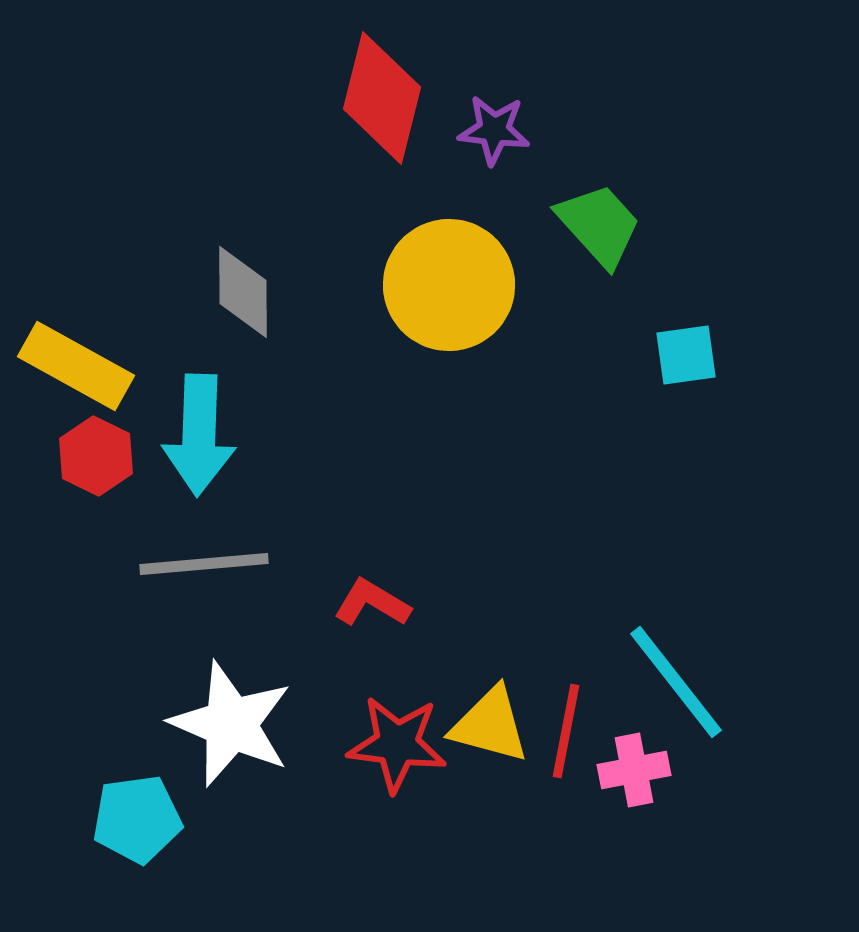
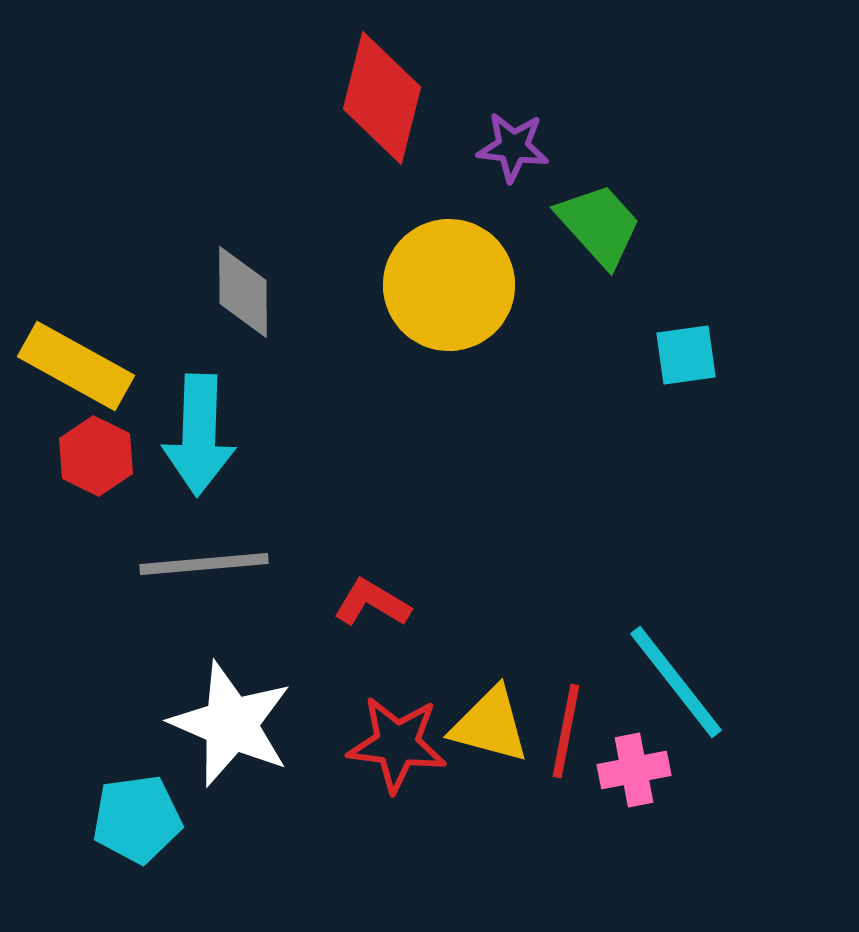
purple star: moved 19 px right, 17 px down
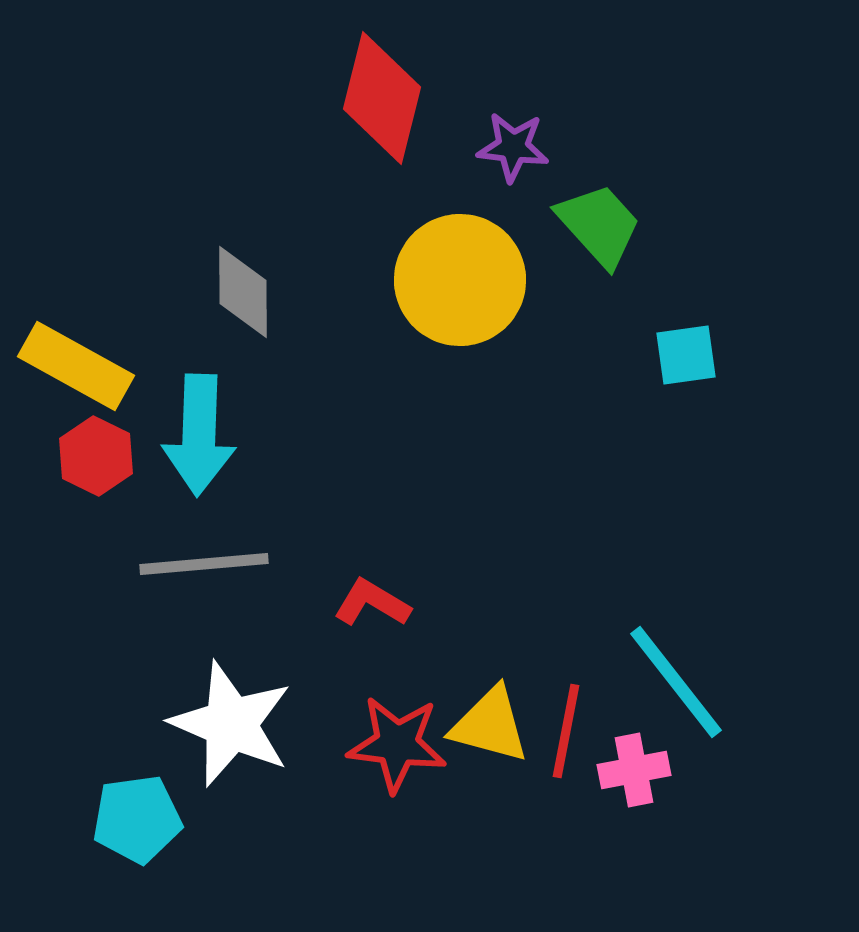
yellow circle: moved 11 px right, 5 px up
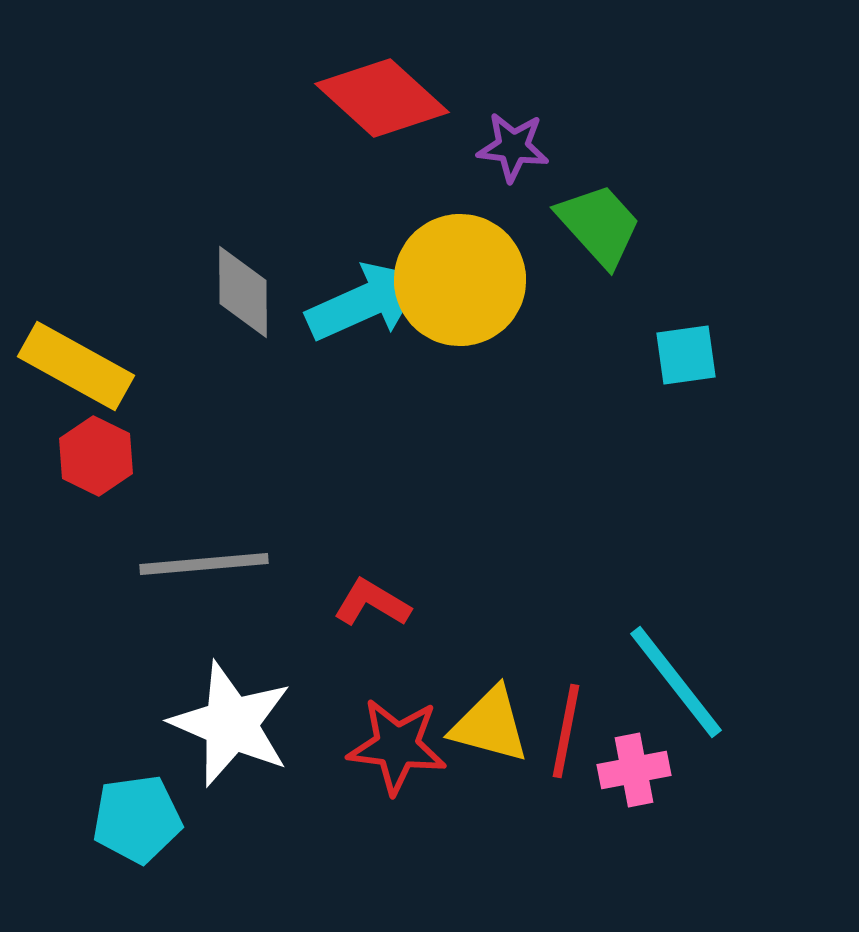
red diamond: rotated 62 degrees counterclockwise
cyan arrow: moved 166 px right, 133 px up; rotated 116 degrees counterclockwise
red star: moved 2 px down
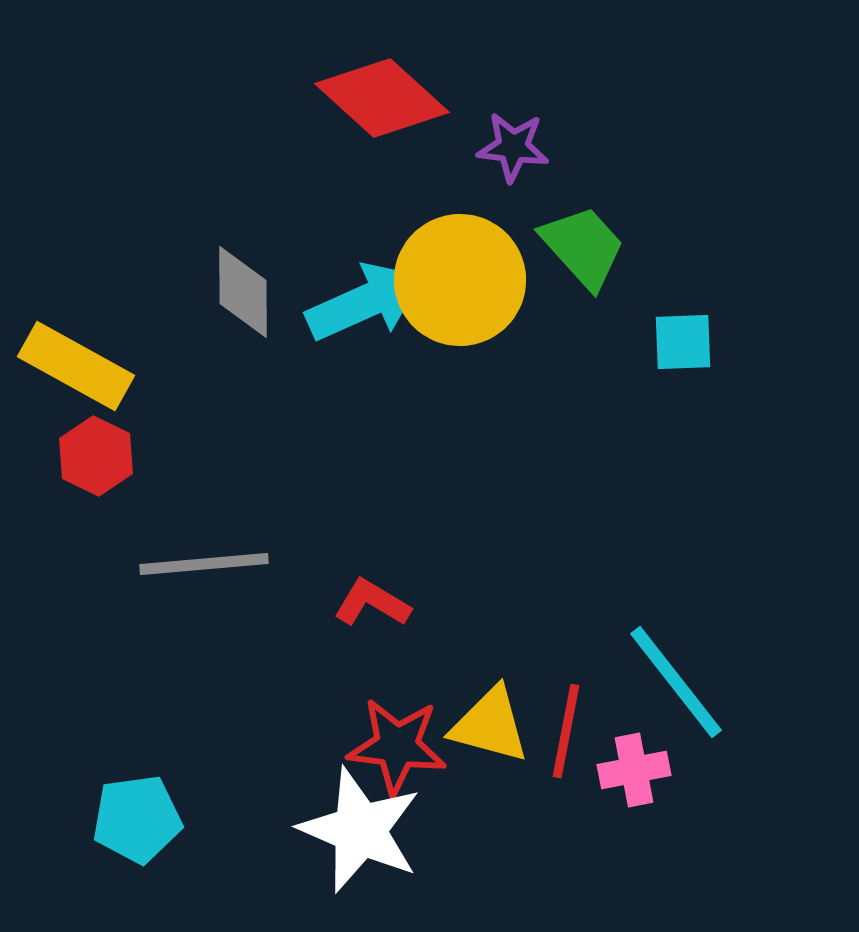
green trapezoid: moved 16 px left, 22 px down
cyan square: moved 3 px left, 13 px up; rotated 6 degrees clockwise
white star: moved 129 px right, 106 px down
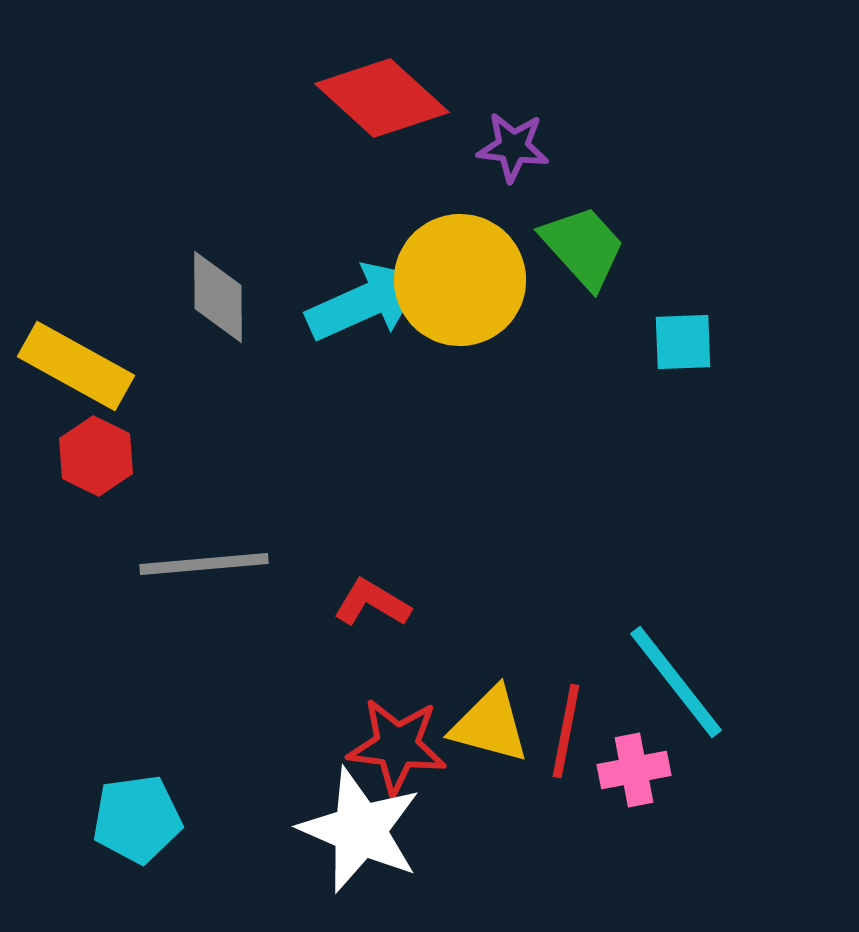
gray diamond: moved 25 px left, 5 px down
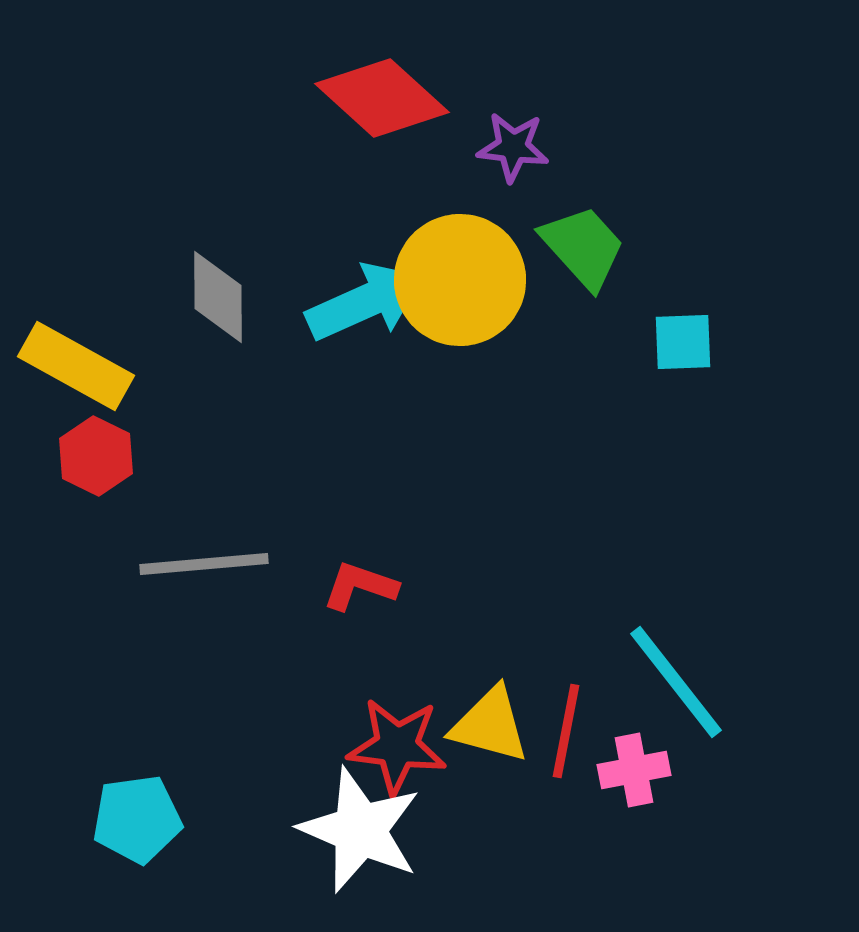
red L-shape: moved 12 px left, 17 px up; rotated 12 degrees counterclockwise
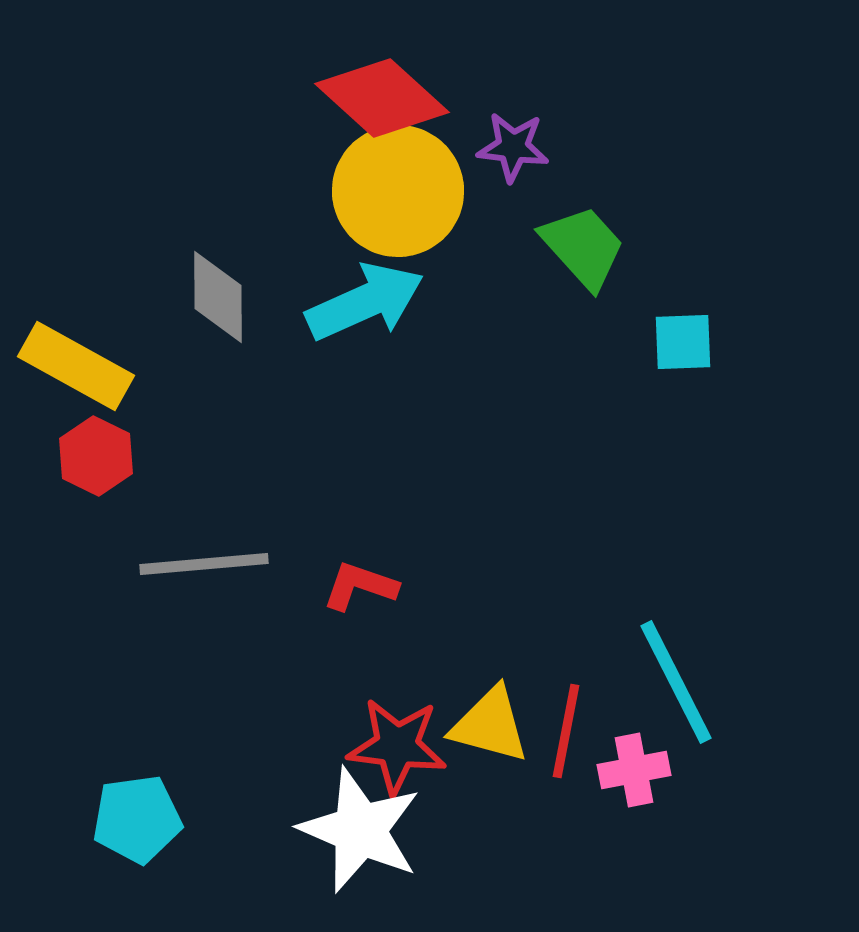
yellow circle: moved 62 px left, 89 px up
cyan line: rotated 11 degrees clockwise
